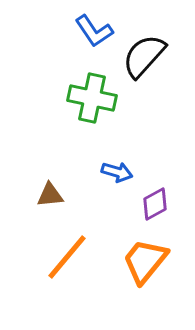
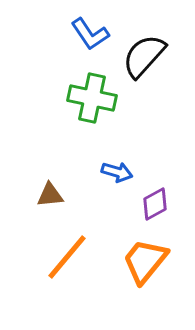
blue L-shape: moved 4 px left, 3 px down
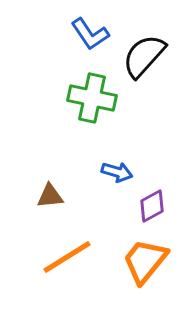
brown triangle: moved 1 px down
purple diamond: moved 3 px left, 2 px down
orange line: rotated 18 degrees clockwise
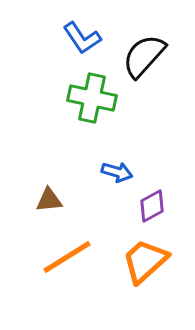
blue L-shape: moved 8 px left, 4 px down
brown triangle: moved 1 px left, 4 px down
orange trapezoid: rotated 9 degrees clockwise
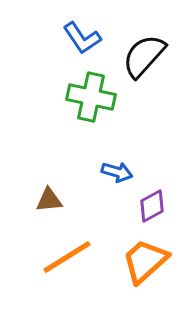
green cross: moved 1 px left, 1 px up
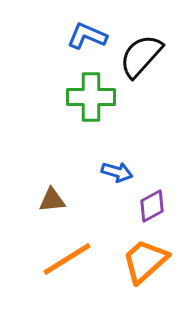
blue L-shape: moved 5 px right, 2 px up; rotated 147 degrees clockwise
black semicircle: moved 3 px left
green cross: rotated 12 degrees counterclockwise
brown triangle: moved 3 px right
orange line: moved 2 px down
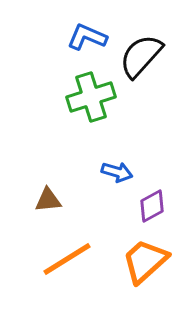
blue L-shape: moved 1 px down
green cross: rotated 18 degrees counterclockwise
brown triangle: moved 4 px left
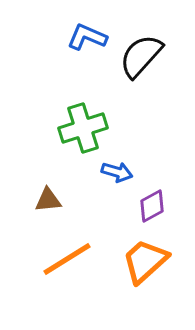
green cross: moved 8 px left, 31 px down
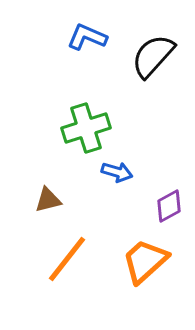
black semicircle: moved 12 px right
green cross: moved 3 px right
brown triangle: rotated 8 degrees counterclockwise
purple diamond: moved 17 px right
orange line: rotated 20 degrees counterclockwise
